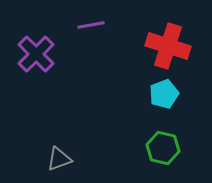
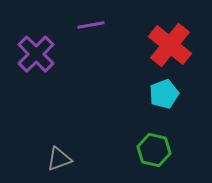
red cross: moved 2 px right, 1 px up; rotated 21 degrees clockwise
green hexagon: moved 9 px left, 2 px down
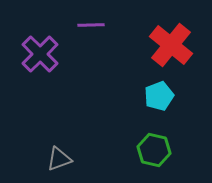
purple line: rotated 8 degrees clockwise
red cross: moved 1 px right
purple cross: moved 4 px right
cyan pentagon: moved 5 px left, 2 px down
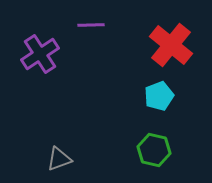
purple cross: rotated 12 degrees clockwise
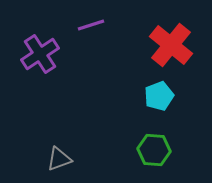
purple line: rotated 16 degrees counterclockwise
green hexagon: rotated 8 degrees counterclockwise
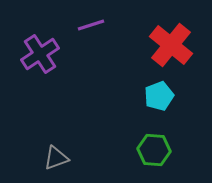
gray triangle: moved 3 px left, 1 px up
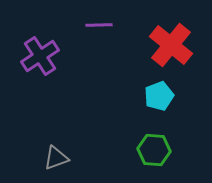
purple line: moved 8 px right; rotated 16 degrees clockwise
purple cross: moved 2 px down
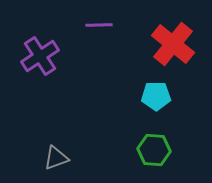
red cross: moved 2 px right, 1 px up
cyan pentagon: moved 3 px left; rotated 20 degrees clockwise
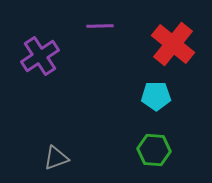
purple line: moved 1 px right, 1 px down
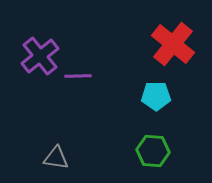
purple line: moved 22 px left, 50 px down
purple cross: rotated 6 degrees counterclockwise
green hexagon: moved 1 px left, 1 px down
gray triangle: rotated 28 degrees clockwise
